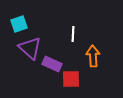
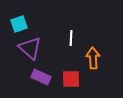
white line: moved 2 px left, 4 px down
orange arrow: moved 2 px down
purple rectangle: moved 11 px left, 13 px down
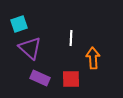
purple rectangle: moved 1 px left, 1 px down
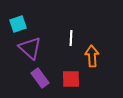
cyan square: moved 1 px left
orange arrow: moved 1 px left, 2 px up
purple rectangle: rotated 30 degrees clockwise
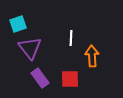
purple triangle: rotated 10 degrees clockwise
red square: moved 1 px left
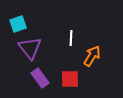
orange arrow: rotated 35 degrees clockwise
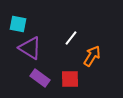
cyan square: rotated 30 degrees clockwise
white line: rotated 35 degrees clockwise
purple triangle: rotated 20 degrees counterclockwise
purple rectangle: rotated 18 degrees counterclockwise
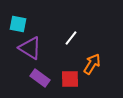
orange arrow: moved 8 px down
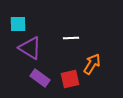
cyan square: rotated 12 degrees counterclockwise
white line: rotated 49 degrees clockwise
red square: rotated 12 degrees counterclockwise
